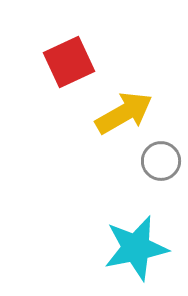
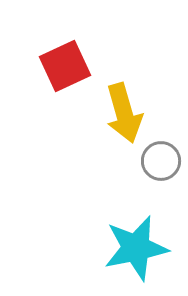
red square: moved 4 px left, 4 px down
yellow arrow: rotated 104 degrees clockwise
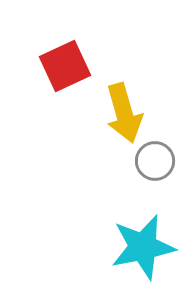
gray circle: moved 6 px left
cyan star: moved 7 px right, 1 px up
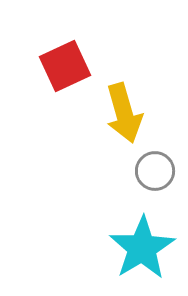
gray circle: moved 10 px down
cyan star: moved 1 px left, 1 px down; rotated 20 degrees counterclockwise
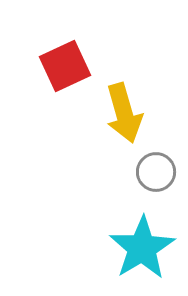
gray circle: moved 1 px right, 1 px down
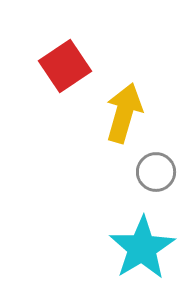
red square: rotated 9 degrees counterclockwise
yellow arrow: rotated 148 degrees counterclockwise
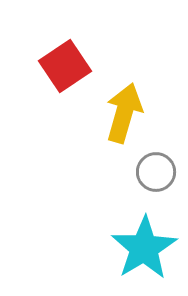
cyan star: moved 2 px right
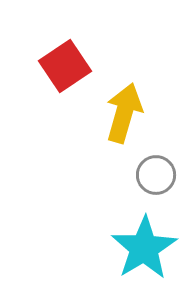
gray circle: moved 3 px down
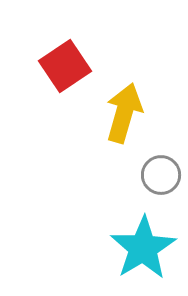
gray circle: moved 5 px right
cyan star: moved 1 px left
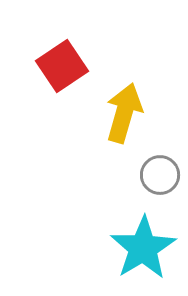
red square: moved 3 px left
gray circle: moved 1 px left
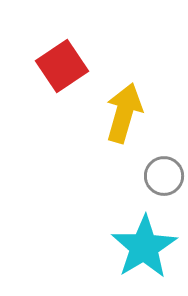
gray circle: moved 4 px right, 1 px down
cyan star: moved 1 px right, 1 px up
